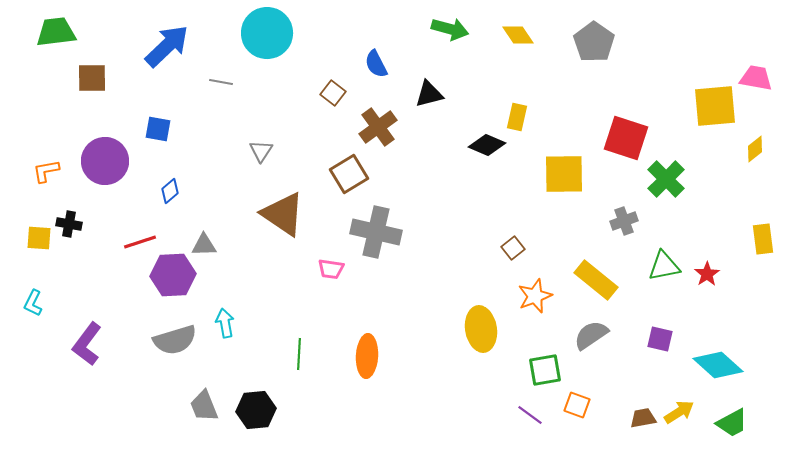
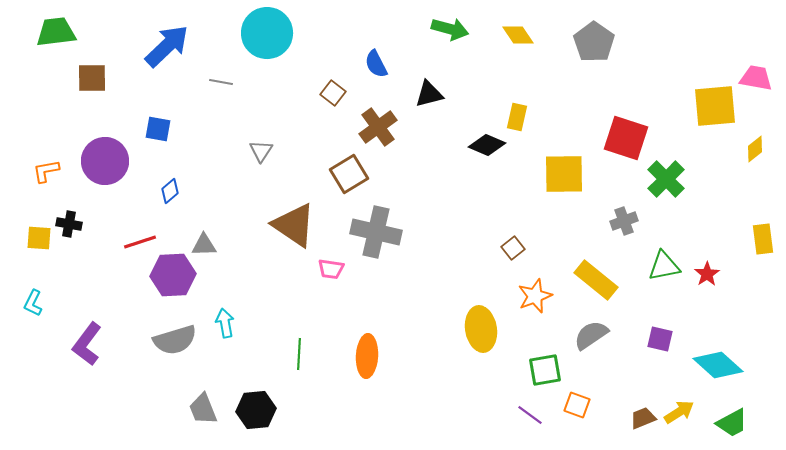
brown triangle at (283, 214): moved 11 px right, 11 px down
gray trapezoid at (204, 406): moved 1 px left, 3 px down
brown trapezoid at (643, 418): rotated 12 degrees counterclockwise
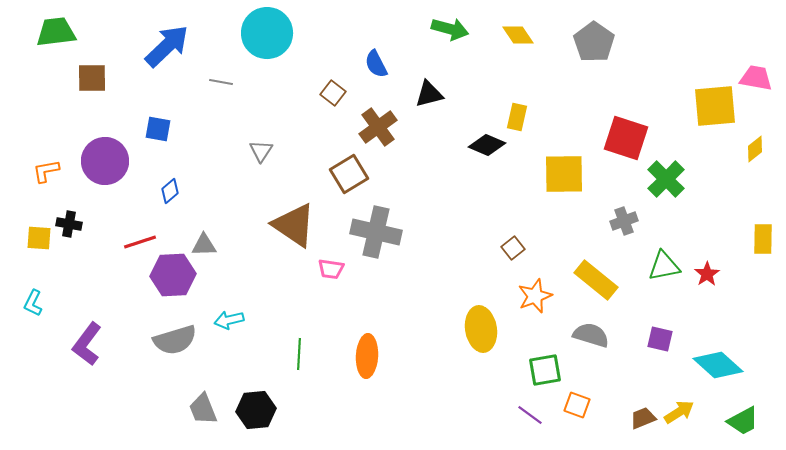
yellow rectangle at (763, 239): rotated 8 degrees clockwise
cyan arrow at (225, 323): moved 4 px right, 3 px up; rotated 92 degrees counterclockwise
gray semicircle at (591, 335): rotated 51 degrees clockwise
green trapezoid at (732, 423): moved 11 px right, 2 px up
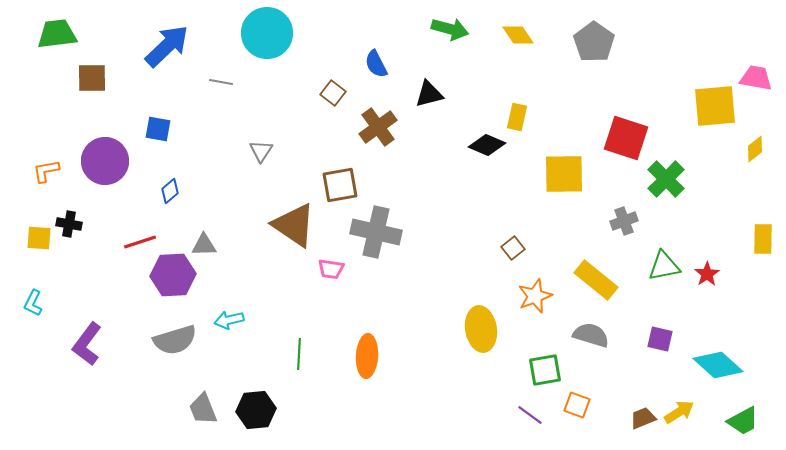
green trapezoid at (56, 32): moved 1 px right, 2 px down
brown square at (349, 174): moved 9 px left, 11 px down; rotated 21 degrees clockwise
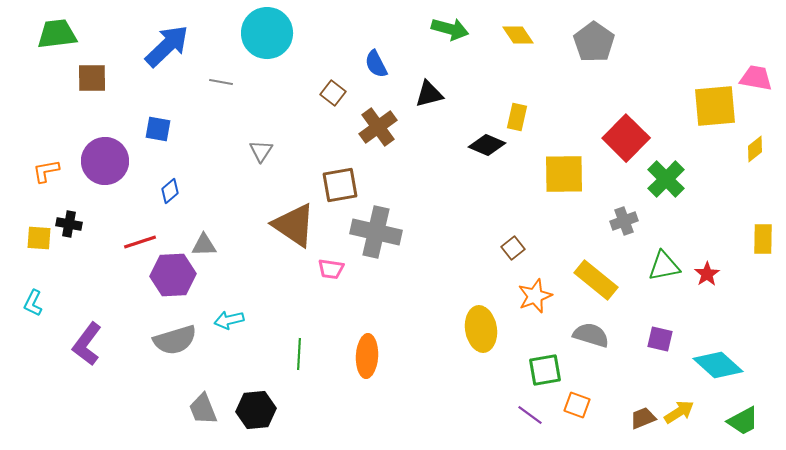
red square at (626, 138): rotated 27 degrees clockwise
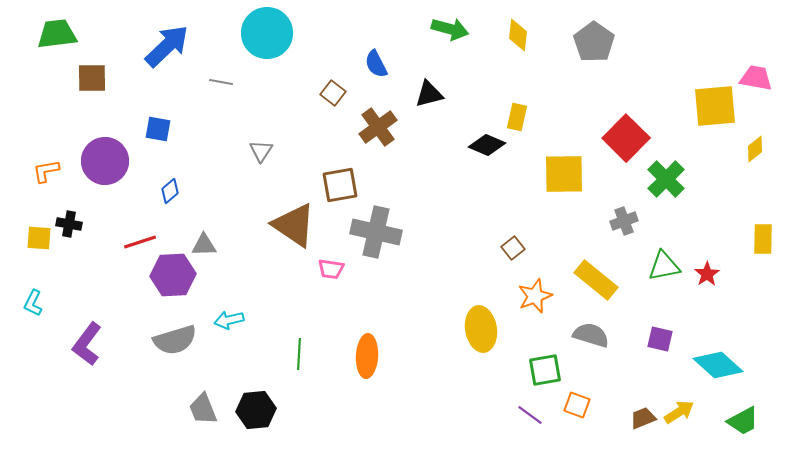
yellow diamond at (518, 35): rotated 40 degrees clockwise
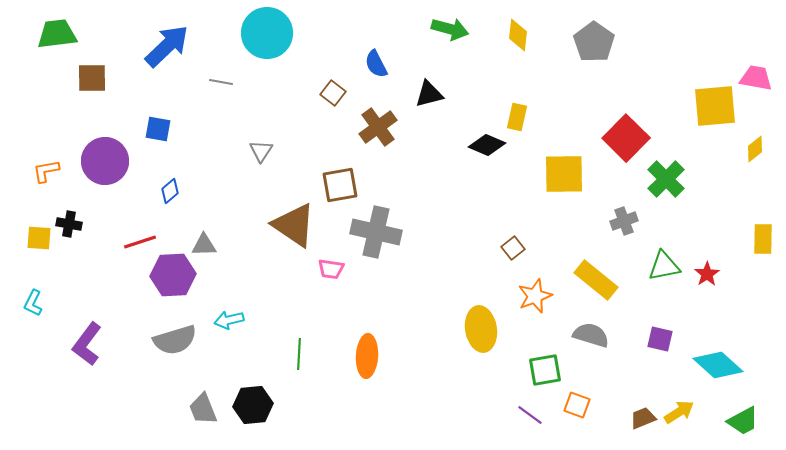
black hexagon at (256, 410): moved 3 px left, 5 px up
